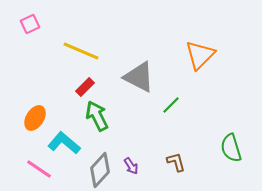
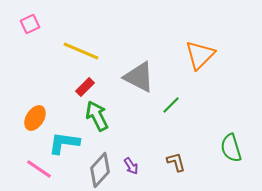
cyan L-shape: rotated 32 degrees counterclockwise
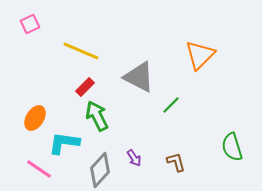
green semicircle: moved 1 px right, 1 px up
purple arrow: moved 3 px right, 8 px up
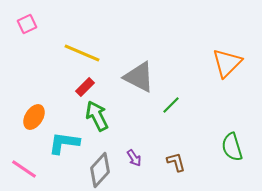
pink square: moved 3 px left
yellow line: moved 1 px right, 2 px down
orange triangle: moved 27 px right, 8 px down
orange ellipse: moved 1 px left, 1 px up
pink line: moved 15 px left
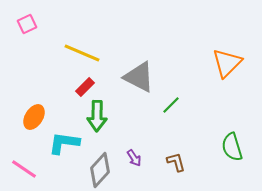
green arrow: rotated 152 degrees counterclockwise
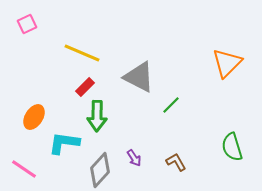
brown L-shape: rotated 15 degrees counterclockwise
